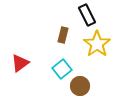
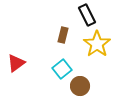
red triangle: moved 4 px left
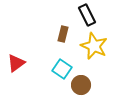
brown rectangle: moved 1 px up
yellow star: moved 3 px left, 2 px down; rotated 12 degrees counterclockwise
cyan square: rotated 18 degrees counterclockwise
brown circle: moved 1 px right, 1 px up
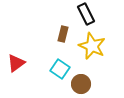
black rectangle: moved 1 px left, 1 px up
yellow star: moved 2 px left
cyan square: moved 2 px left
brown circle: moved 1 px up
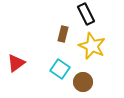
brown circle: moved 2 px right, 2 px up
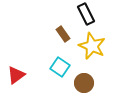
brown rectangle: rotated 49 degrees counterclockwise
red triangle: moved 12 px down
cyan square: moved 2 px up
brown circle: moved 1 px right, 1 px down
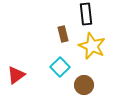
black rectangle: rotated 20 degrees clockwise
brown rectangle: rotated 21 degrees clockwise
cyan square: rotated 12 degrees clockwise
brown circle: moved 2 px down
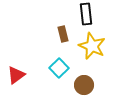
cyan square: moved 1 px left, 1 px down
